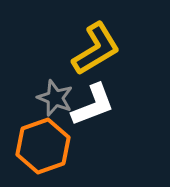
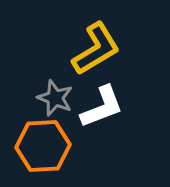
white L-shape: moved 9 px right, 2 px down
orange hexagon: rotated 16 degrees clockwise
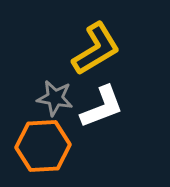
gray star: rotated 12 degrees counterclockwise
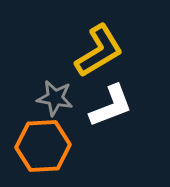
yellow L-shape: moved 3 px right, 2 px down
white L-shape: moved 9 px right, 1 px up
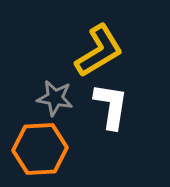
white L-shape: rotated 60 degrees counterclockwise
orange hexagon: moved 3 px left, 3 px down
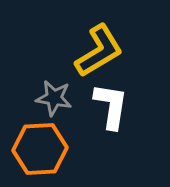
gray star: moved 1 px left
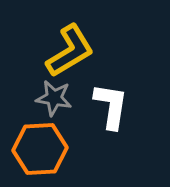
yellow L-shape: moved 29 px left
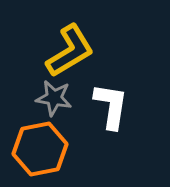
orange hexagon: rotated 8 degrees counterclockwise
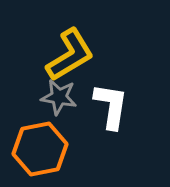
yellow L-shape: moved 4 px down
gray star: moved 5 px right, 1 px up
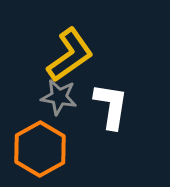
yellow L-shape: rotated 4 degrees counterclockwise
orange hexagon: rotated 18 degrees counterclockwise
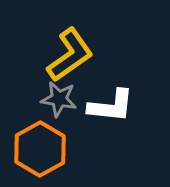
gray star: moved 2 px down
white L-shape: rotated 87 degrees clockwise
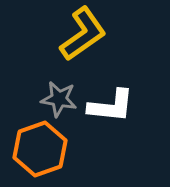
yellow L-shape: moved 13 px right, 21 px up
orange hexagon: rotated 10 degrees clockwise
